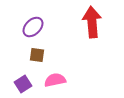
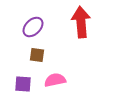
red arrow: moved 11 px left
purple square: rotated 36 degrees clockwise
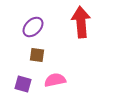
purple square: rotated 12 degrees clockwise
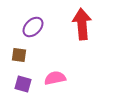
red arrow: moved 1 px right, 2 px down
brown square: moved 18 px left
pink semicircle: moved 2 px up
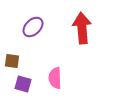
red arrow: moved 4 px down
brown square: moved 7 px left, 6 px down
pink semicircle: rotated 80 degrees counterclockwise
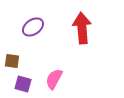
purple ellipse: rotated 10 degrees clockwise
pink semicircle: moved 1 px left, 1 px down; rotated 30 degrees clockwise
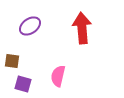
purple ellipse: moved 3 px left, 1 px up
pink semicircle: moved 4 px right, 3 px up; rotated 15 degrees counterclockwise
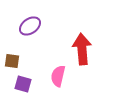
red arrow: moved 21 px down
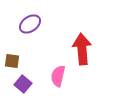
purple ellipse: moved 2 px up
purple square: rotated 24 degrees clockwise
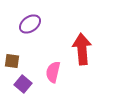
pink semicircle: moved 5 px left, 4 px up
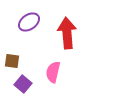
purple ellipse: moved 1 px left, 2 px up
red arrow: moved 15 px left, 16 px up
